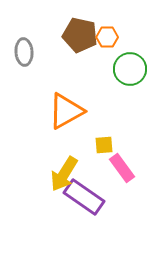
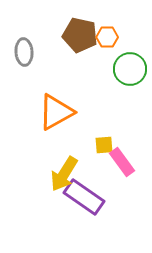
orange triangle: moved 10 px left, 1 px down
pink rectangle: moved 6 px up
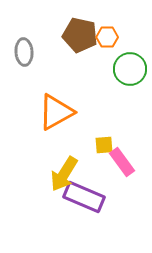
purple rectangle: rotated 12 degrees counterclockwise
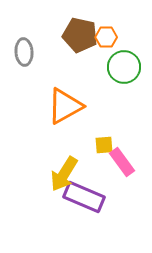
orange hexagon: moved 1 px left
green circle: moved 6 px left, 2 px up
orange triangle: moved 9 px right, 6 px up
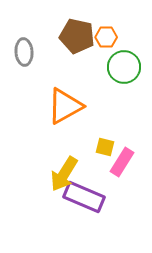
brown pentagon: moved 3 px left, 1 px down
yellow square: moved 1 px right, 2 px down; rotated 18 degrees clockwise
pink rectangle: rotated 68 degrees clockwise
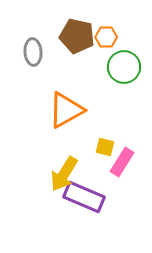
gray ellipse: moved 9 px right
orange triangle: moved 1 px right, 4 px down
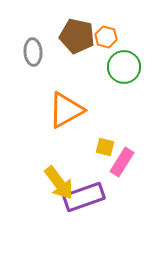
orange hexagon: rotated 15 degrees clockwise
yellow arrow: moved 5 px left, 9 px down; rotated 69 degrees counterclockwise
purple rectangle: rotated 42 degrees counterclockwise
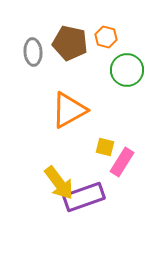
brown pentagon: moved 7 px left, 7 px down
green circle: moved 3 px right, 3 px down
orange triangle: moved 3 px right
